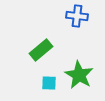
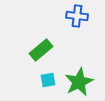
green star: moved 7 px down; rotated 16 degrees clockwise
cyan square: moved 1 px left, 3 px up; rotated 14 degrees counterclockwise
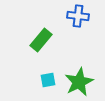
blue cross: moved 1 px right
green rectangle: moved 10 px up; rotated 10 degrees counterclockwise
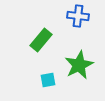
green star: moved 17 px up
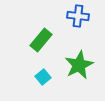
cyan square: moved 5 px left, 3 px up; rotated 28 degrees counterclockwise
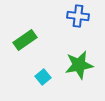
green rectangle: moved 16 px left; rotated 15 degrees clockwise
green star: rotated 16 degrees clockwise
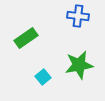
green rectangle: moved 1 px right, 2 px up
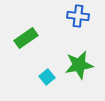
cyan square: moved 4 px right
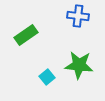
green rectangle: moved 3 px up
green star: rotated 16 degrees clockwise
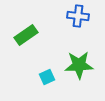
green star: rotated 8 degrees counterclockwise
cyan square: rotated 14 degrees clockwise
